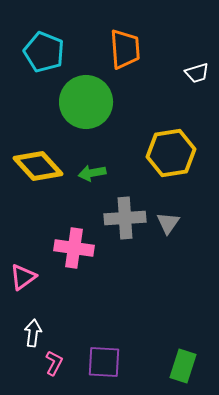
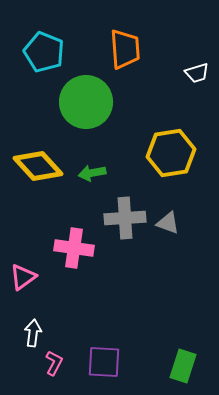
gray triangle: rotated 45 degrees counterclockwise
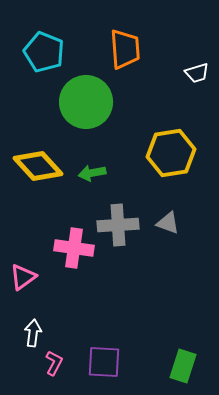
gray cross: moved 7 px left, 7 px down
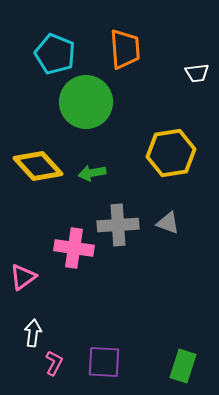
cyan pentagon: moved 11 px right, 2 px down
white trapezoid: rotated 10 degrees clockwise
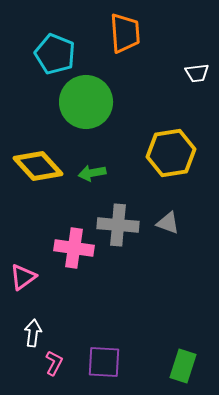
orange trapezoid: moved 16 px up
gray cross: rotated 9 degrees clockwise
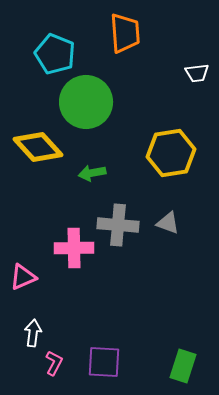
yellow diamond: moved 19 px up
pink cross: rotated 9 degrees counterclockwise
pink triangle: rotated 12 degrees clockwise
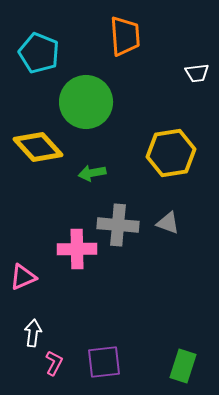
orange trapezoid: moved 3 px down
cyan pentagon: moved 16 px left, 1 px up
pink cross: moved 3 px right, 1 px down
purple square: rotated 9 degrees counterclockwise
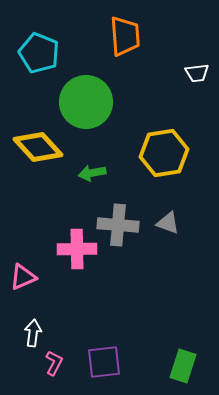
yellow hexagon: moved 7 px left
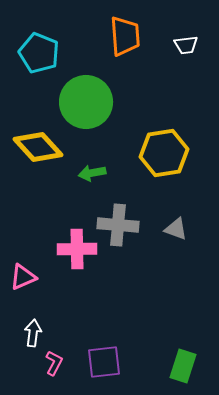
white trapezoid: moved 11 px left, 28 px up
gray triangle: moved 8 px right, 6 px down
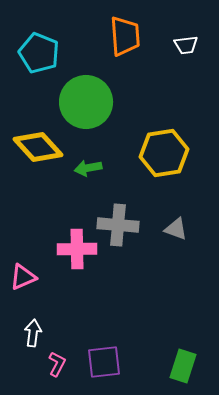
green arrow: moved 4 px left, 5 px up
pink L-shape: moved 3 px right, 1 px down
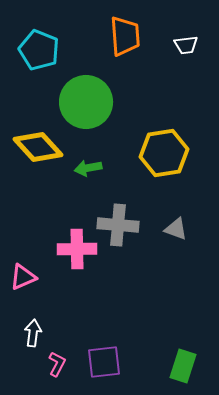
cyan pentagon: moved 3 px up
